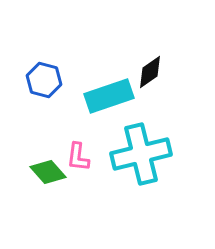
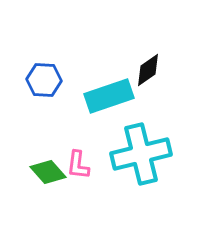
black diamond: moved 2 px left, 2 px up
blue hexagon: rotated 12 degrees counterclockwise
pink L-shape: moved 8 px down
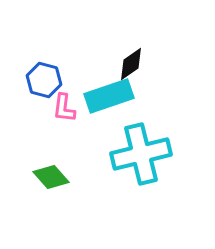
black diamond: moved 17 px left, 6 px up
blue hexagon: rotated 12 degrees clockwise
pink L-shape: moved 14 px left, 57 px up
green diamond: moved 3 px right, 5 px down
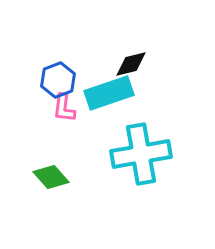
black diamond: rotated 20 degrees clockwise
blue hexagon: moved 14 px right; rotated 24 degrees clockwise
cyan rectangle: moved 3 px up
cyan cross: rotated 4 degrees clockwise
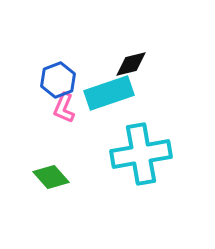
pink L-shape: rotated 16 degrees clockwise
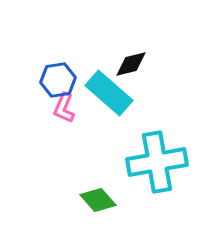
blue hexagon: rotated 12 degrees clockwise
cyan rectangle: rotated 60 degrees clockwise
cyan cross: moved 16 px right, 8 px down
green diamond: moved 47 px right, 23 px down
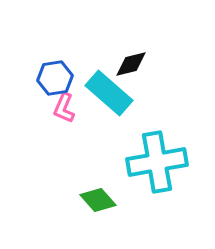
blue hexagon: moved 3 px left, 2 px up
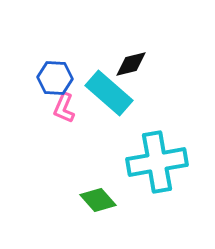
blue hexagon: rotated 12 degrees clockwise
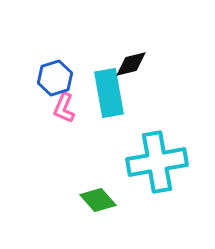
blue hexagon: rotated 20 degrees counterclockwise
cyan rectangle: rotated 39 degrees clockwise
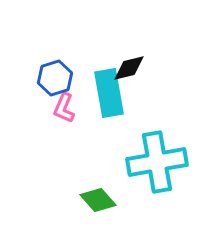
black diamond: moved 2 px left, 4 px down
